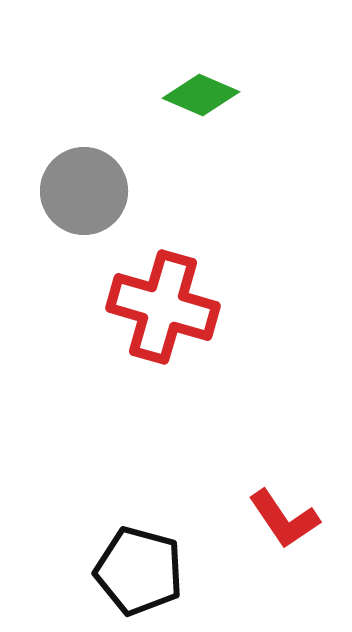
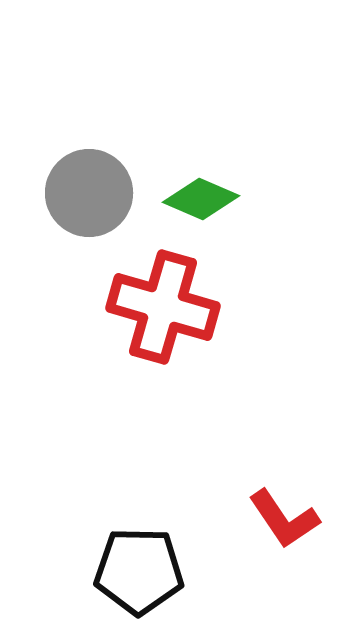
green diamond: moved 104 px down
gray circle: moved 5 px right, 2 px down
black pentagon: rotated 14 degrees counterclockwise
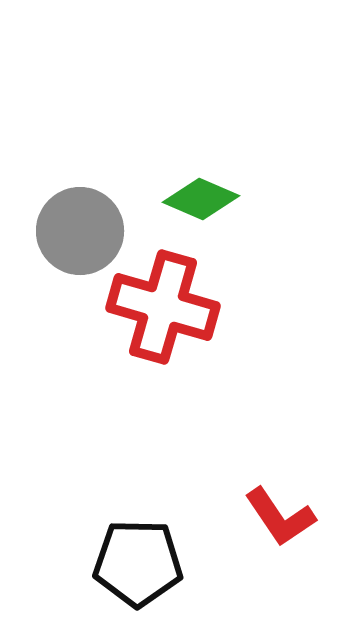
gray circle: moved 9 px left, 38 px down
red L-shape: moved 4 px left, 2 px up
black pentagon: moved 1 px left, 8 px up
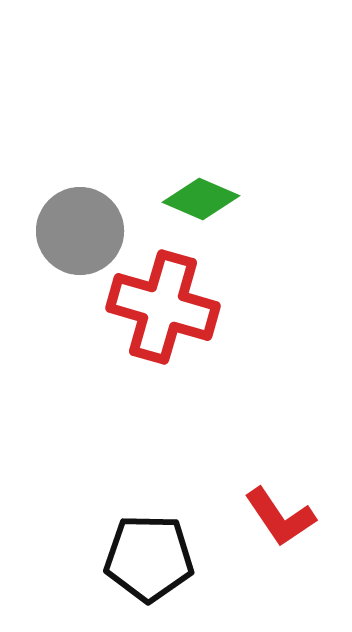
black pentagon: moved 11 px right, 5 px up
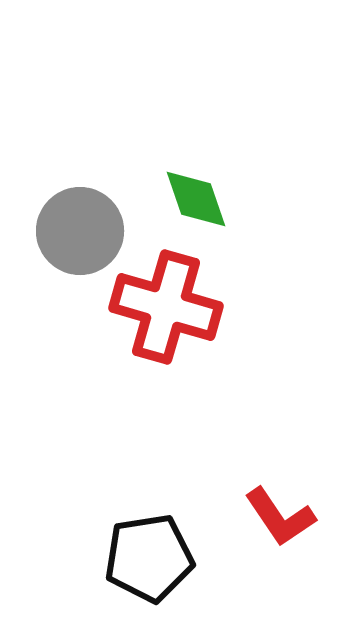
green diamond: moved 5 px left; rotated 48 degrees clockwise
red cross: moved 3 px right
black pentagon: rotated 10 degrees counterclockwise
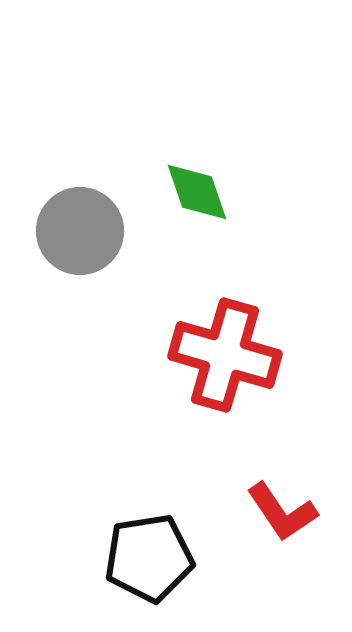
green diamond: moved 1 px right, 7 px up
red cross: moved 59 px right, 48 px down
red L-shape: moved 2 px right, 5 px up
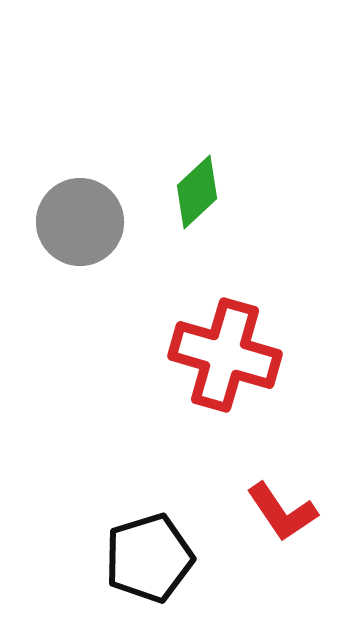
green diamond: rotated 66 degrees clockwise
gray circle: moved 9 px up
black pentagon: rotated 8 degrees counterclockwise
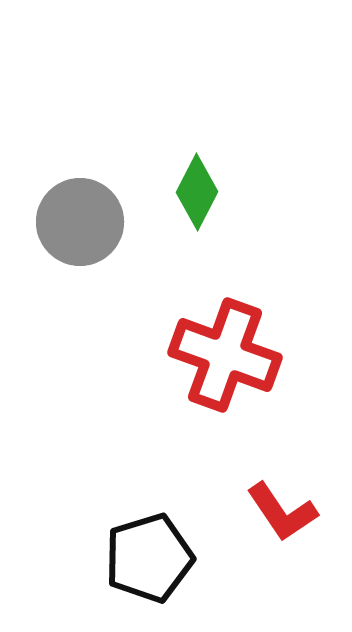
green diamond: rotated 20 degrees counterclockwise
red cross: rotated 4 degrees clockwise
